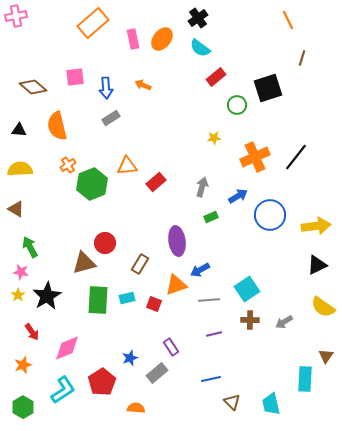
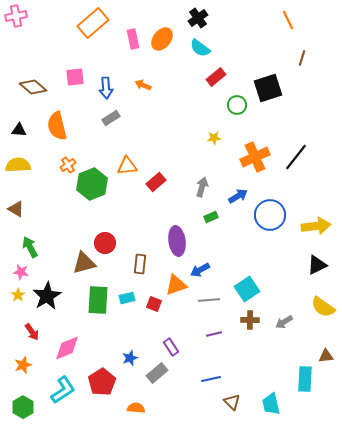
yellow semicircle at (20, 169): moved 2 px left, 4 px up
brown rectangle at (140, 264): rotated 24 degrees counterclockwise
brown triangle at (326, 356): rotated 49 degrees clockwise
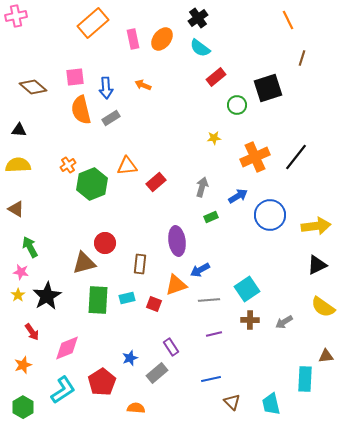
orange semicircle at (57, 126): moved 24 px right, 16 px up
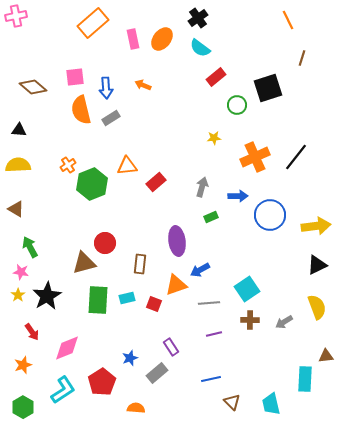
blue arrow at (238, 196): rotated 30 degrees clockwise
gray line at (209, 300): moved 3 px down
yellow semicircle at (323, 307): moved 6 px left; rotated 145 degrees counterclockwise
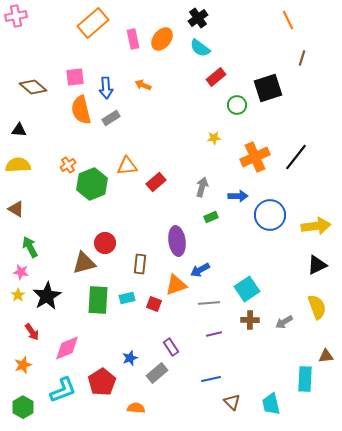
cyan L-shape at (63, 390): rotated 12 degrees clockwise
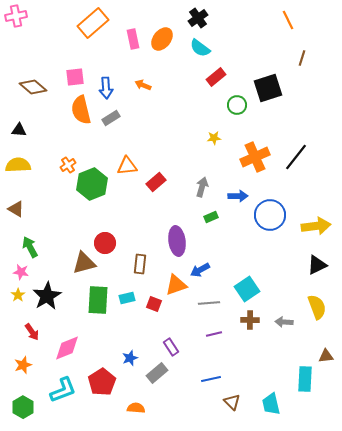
gray arrow at (284, 322): rotated 36 degrees clockwise
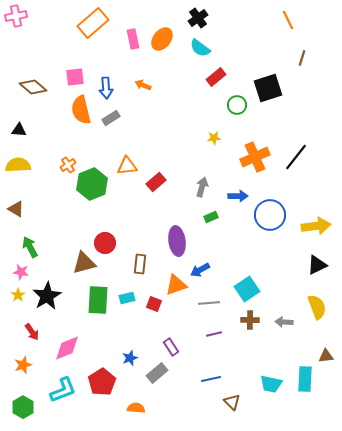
cyan trapezoid at (271, 404): moved 20 px up; rotated 65 degrees counterclockwise
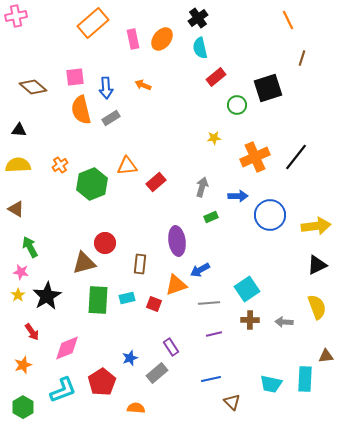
cyan semicircle at (200, 48): rotated 40 degrees clockwise
orange cross at (68, 165): moved 8 px left
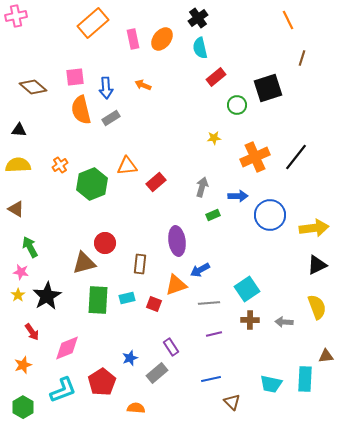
green rectangle at (211, 217): moved 2 px right, 2 px up
yellow arrow at (316, 226): moved 2 px left, 2 px down
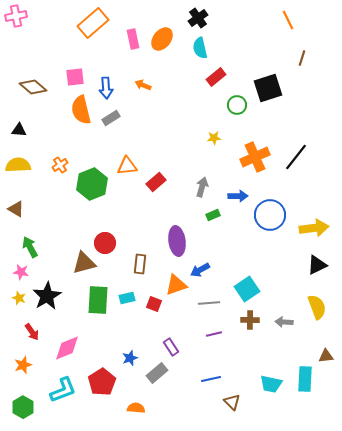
yellow star at (18, 295): moved 1 px right, 3 px down; rotated 16 degrees counterclockwise
